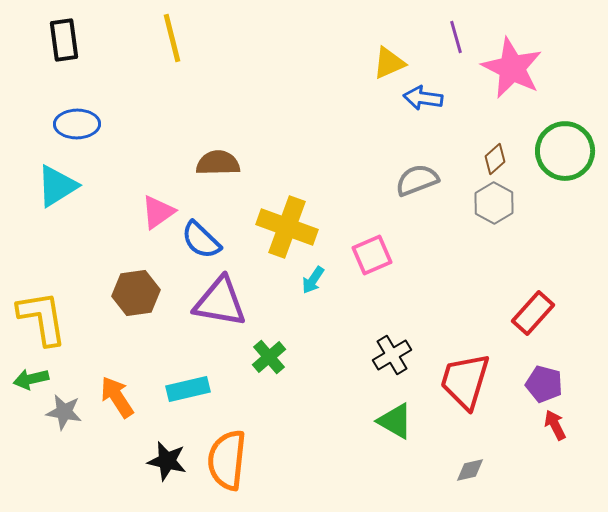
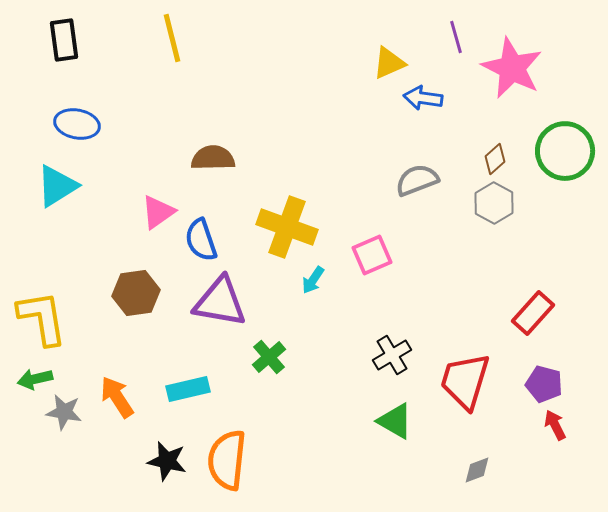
blue ellipse: rotated 12 degrees clockwise
brown semicircle: moved 5 px left, 5 px up
blue semicircle: rotated 27 degrees clockwise
green arrow: moved 4 px right
gray diamond: moved 7 px right; rotated 8 degrees counterclockwise
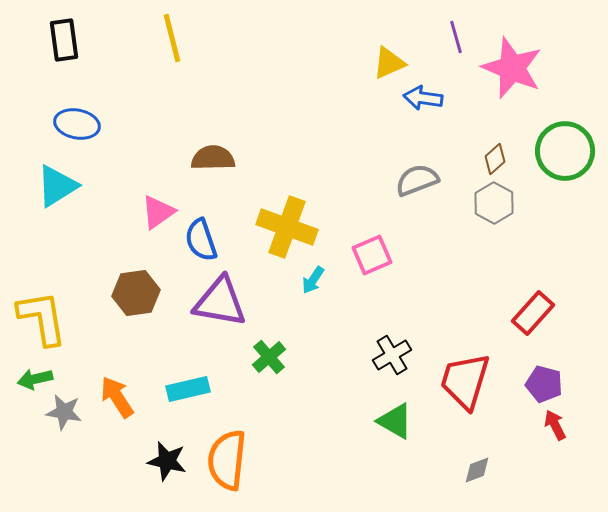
pink star: rotated 4 degrees counterclockwise
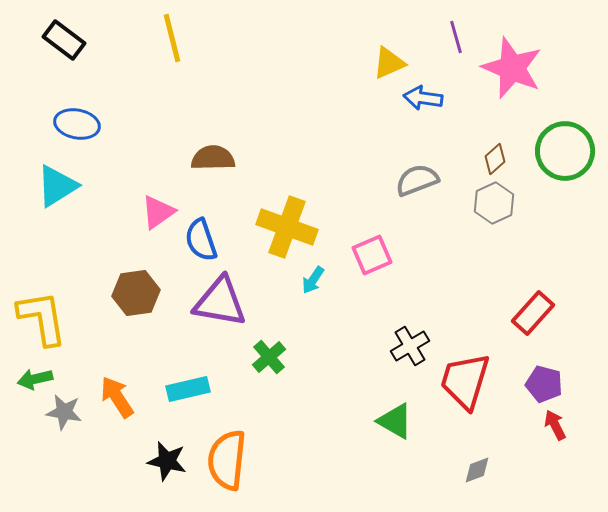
black rectangle: rotated 45 degrees counterclockwise
gray hexagon: rotated 6 degrees clockwise
black cross: moved 18 px right, 9 px up
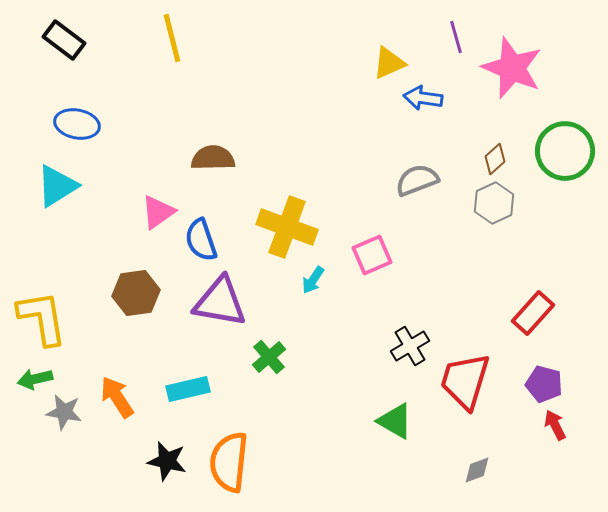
orange semicircle: moved 2 px right, 2 px down
